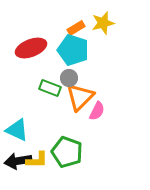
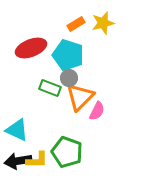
orange rectangle: moved 4 px up
cyan pentagon: moved 5 px left, 5 px down
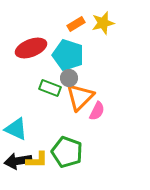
cyan triangle: moved 1 px left, 1 px up
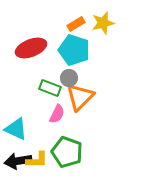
cyan pentagon: moved 6 px right, 5 px up
pink semicircle: moved 40 px left, 3 px down
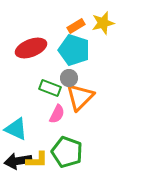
orange rectangle: moved 2 px down
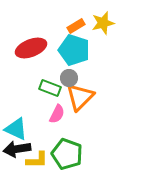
green pentagon: moved 2 px down
black arrow: moved 1 px left, 12 px up
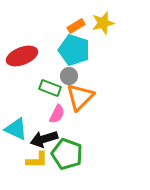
red ellipse: moved 9 px left, 8 px down
gray circle: moved 2 px up
black arrow: moved 27 px right, 10 px up; rotated 8 degrees counterclockwise
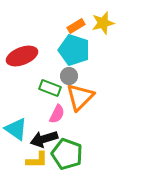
cyan triangle: rotated 10 degrees clockwise
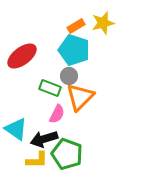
red ellipse: rotated 16 degrees counterclockwise
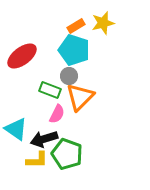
green rectangle: moved 2 px down
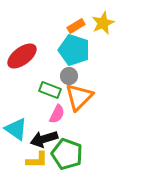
yellow star: rotated 10 degrees counterclockwise
orange triangle: moved 1 px left
